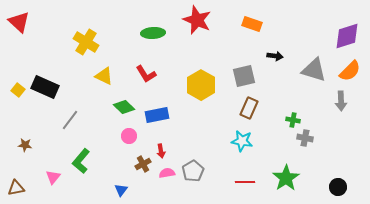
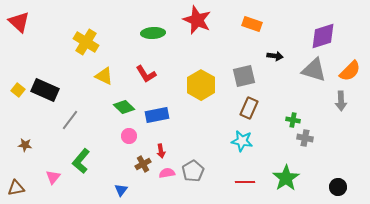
purple diamond: moved 24 px left
black rectangle: moved 3 px down
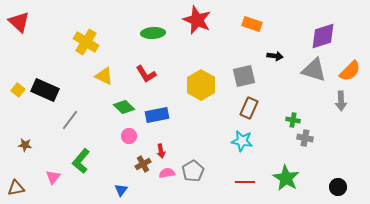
green star: rotated 8 degrees counterclockwise
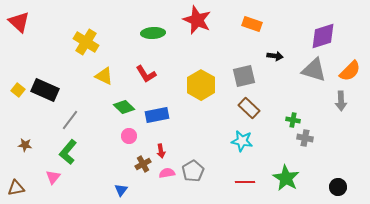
brown rectangle: rotated 70 degrees counterclockwise
green L-shape: moved 13 px left, 9 px up
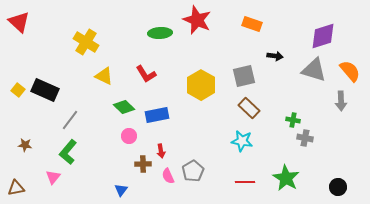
green ellipse: moved 7 px right
orange semicircle: rotated 85 degrees counterclockwise
brown cross: rotated 28 degrees clockwise
pink semicircle: moved 1 px right, 3 px down; rotated 105 degrees counterclockwise
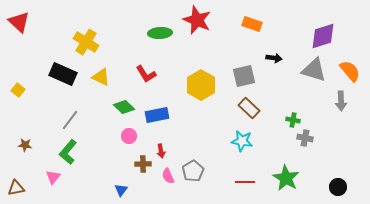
black arrow: moved 1 px left, 2 px down
yellow triangle: moved 3 px left, 1 px down
black rectangle: moved 18 px right, 16 px up
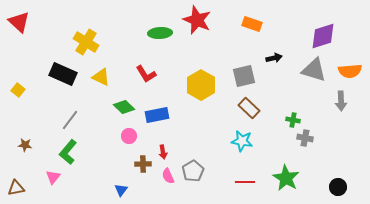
black arrow: rotated 21 degrees counterclockwise
orange semicircle: rotated 125 degrees clockwise
red arrow: moved 2 px right, 1 px down
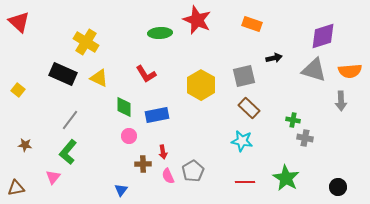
yellow triangle: moved 2 px left, 1 px down
green diamond: rotated 45 degrees clockwise
